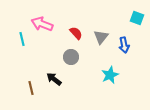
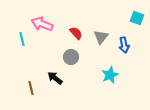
black arrow: moved 1 px right, 1 px up
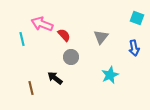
red semicircle: moved 12 px left, 2 px down
blue arrow: moved 10 px right, 3 px down
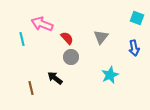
red semicircle: moved 3 px right, 3 px down
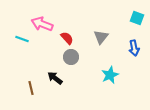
cyan line: rotated 56 degrees counterclockwise
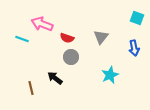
red semicircle: rotated 152 degrees clockwise
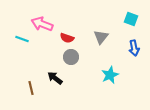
cyan square: moved 6 px left, 1 px down
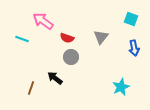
pink arrow: moved 1 px right, 3 px up; rotated 15 degrees clockwise
cyan star: moved 11 px right, 12 px down
brown line: rotated 32 degrees clockwise
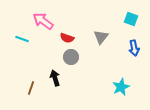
black arrow: rotated 35 degrees clockwise
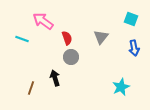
red semicircle: rotated 128 degrees counterclockwise
